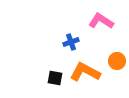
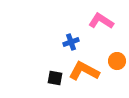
orange L-shape: moved 1 px left, 1 px up
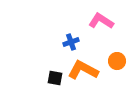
orange L-shape: moved 1 px left, 1 px up
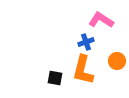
pink L-shape: moved 1 px up
blue cross: moved 15 px right
orange L-shape: rotated 104 degrees counterclockwise
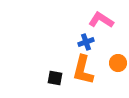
orange circle: moved 1 px right, 2 px down
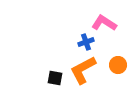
pink L-shape: moved 3 px right, 3 px down
orange circle: moved 2 px down
orange L-shape: rotated 48 degrees clockwise
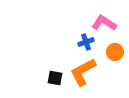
orange circle: moved 3 px left, 13 px up
orange L-shape: moved 2 px down
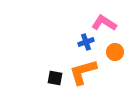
orange L-shape: rotated 12 degrees clockwise
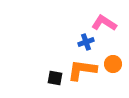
orange circle: moved 2 px left, 12 px down
orange L-shape: moved 1 px left, 2 px up; rotated 24 degrees clockwise
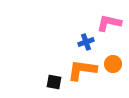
pink L-shape: moved 5 px right; rotated 20 degrees counterclockwise
black square: moved 1 px left, 4 px down
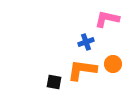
pink L-shape: moved 2 px left, 4 px up
